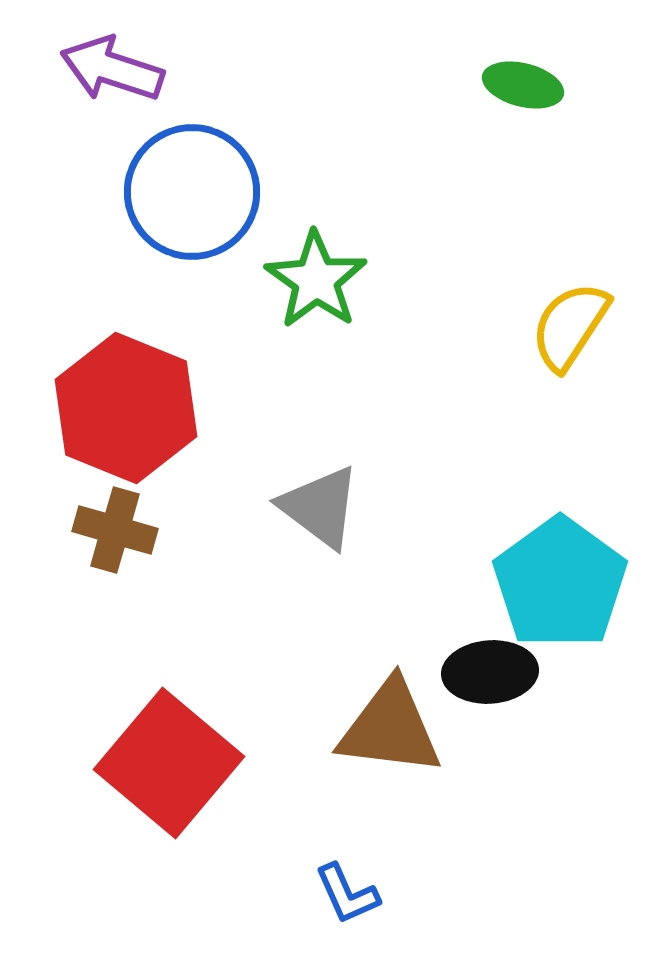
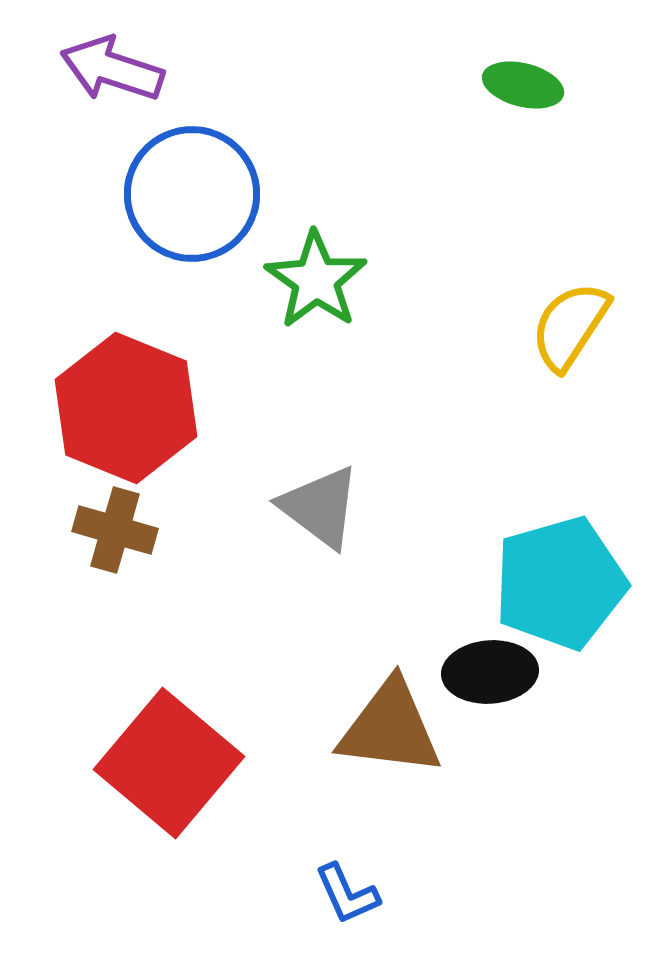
blue circle: moved 2 px down
cyan pentagon: rotated 20 degrees clockwise
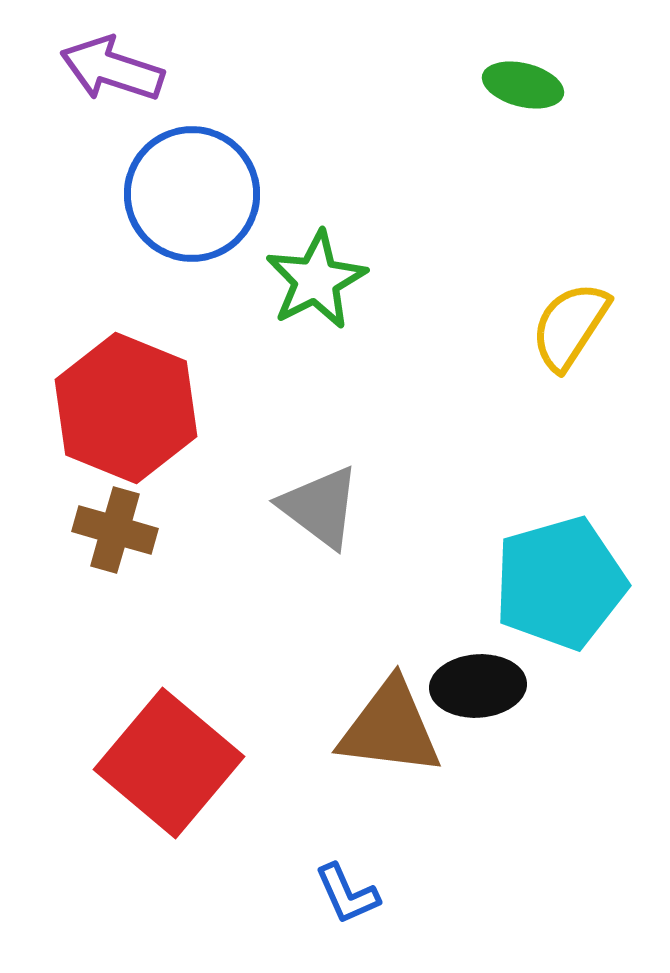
green star: rotated 10 degrees clockwise
black ellipse: moved 12 px left, 14 px down
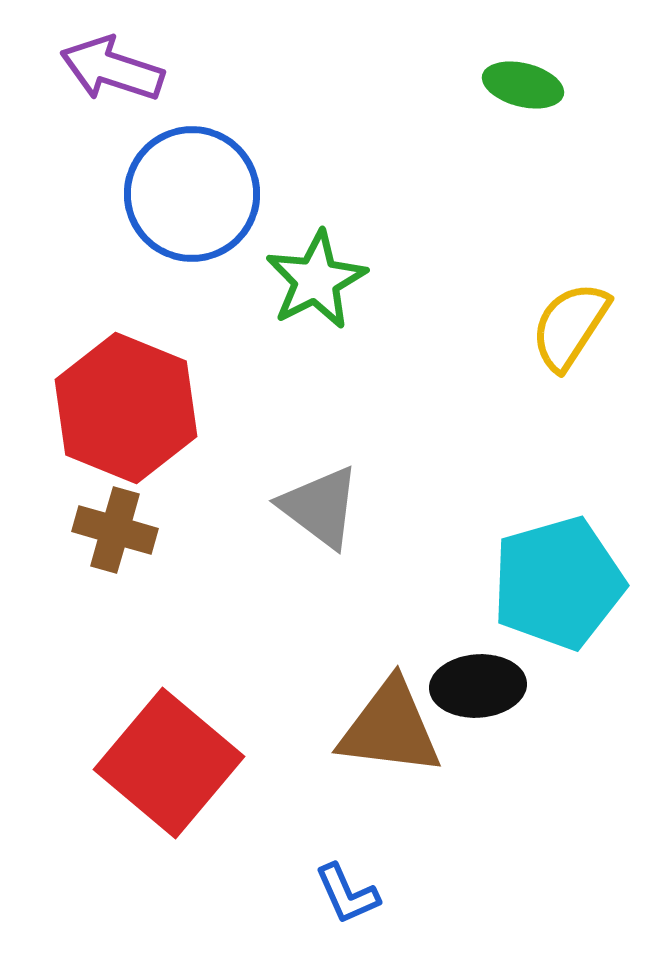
cyan pentagon: moved 2 px left
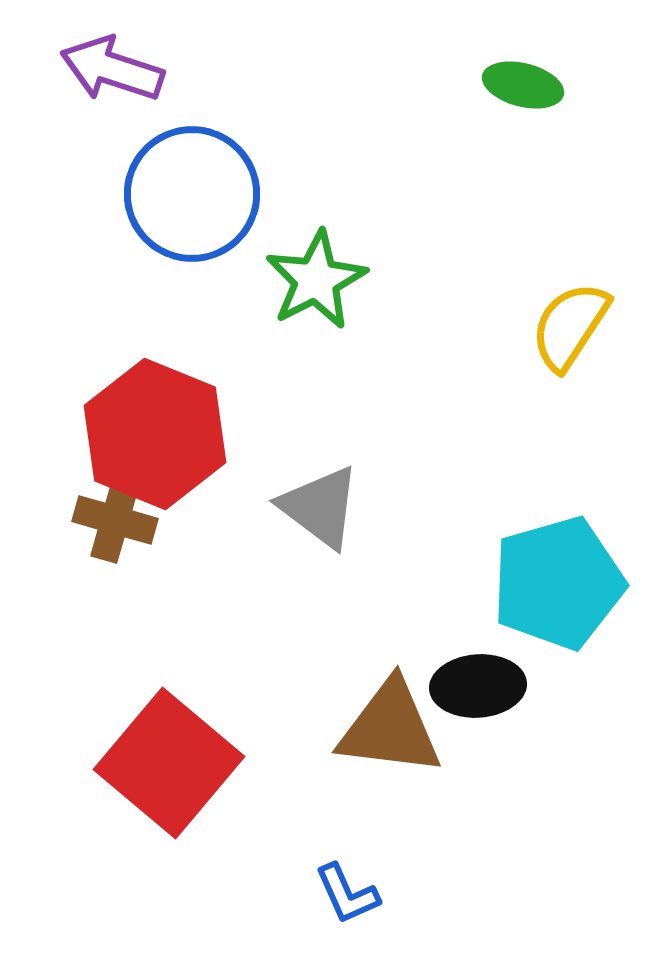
red hexagon: moved 29 px right, 26 px down
brown cross: moved 10 px up
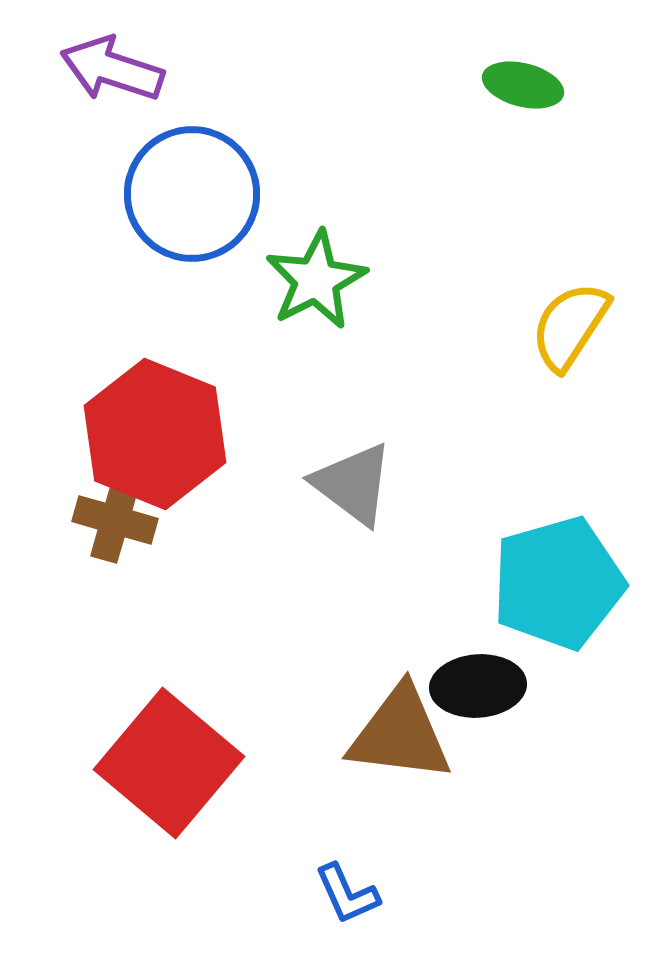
gray triangle: moved 33 px right, 23 px up
brown triangle: moved 10 px right, 6 px down
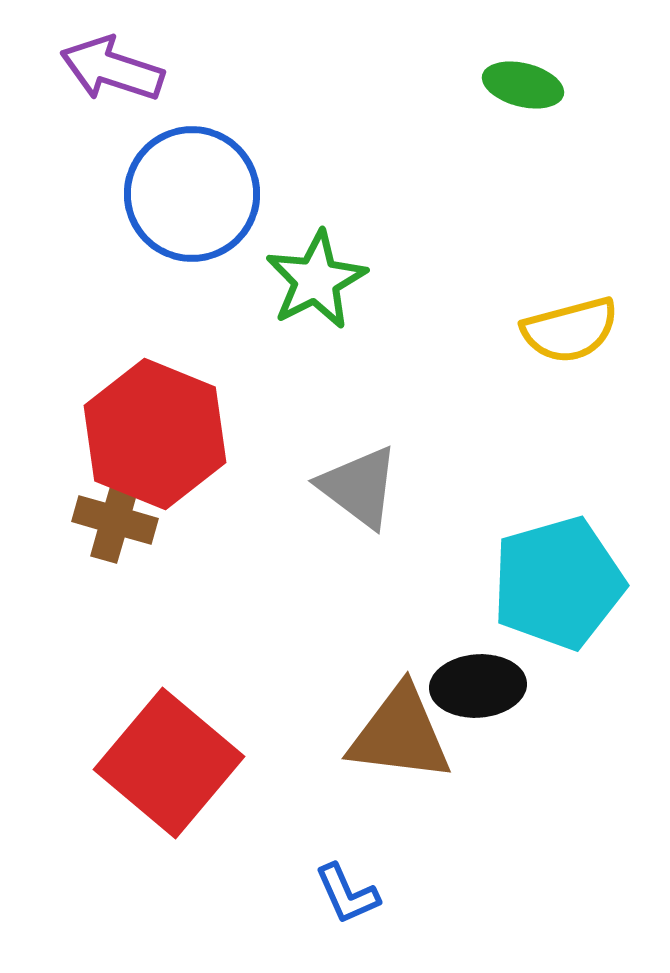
yellow semicircle: moved 4 px down; rotated 138 degrees counterclockwise
gray triangle: moved 6 px right, 3 px down
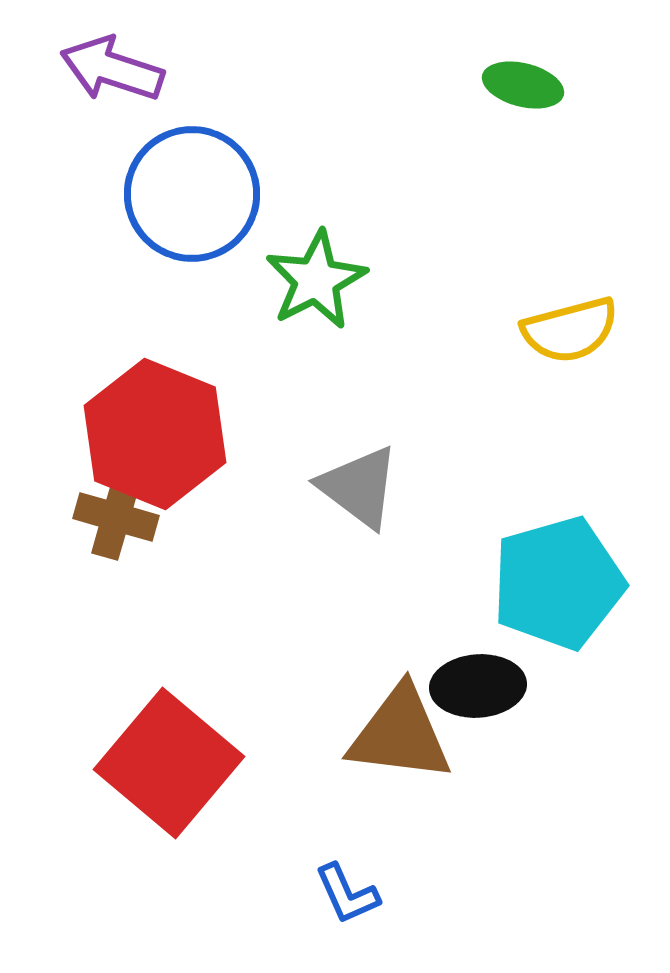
brown cross: moved 1 px right, 3 px up
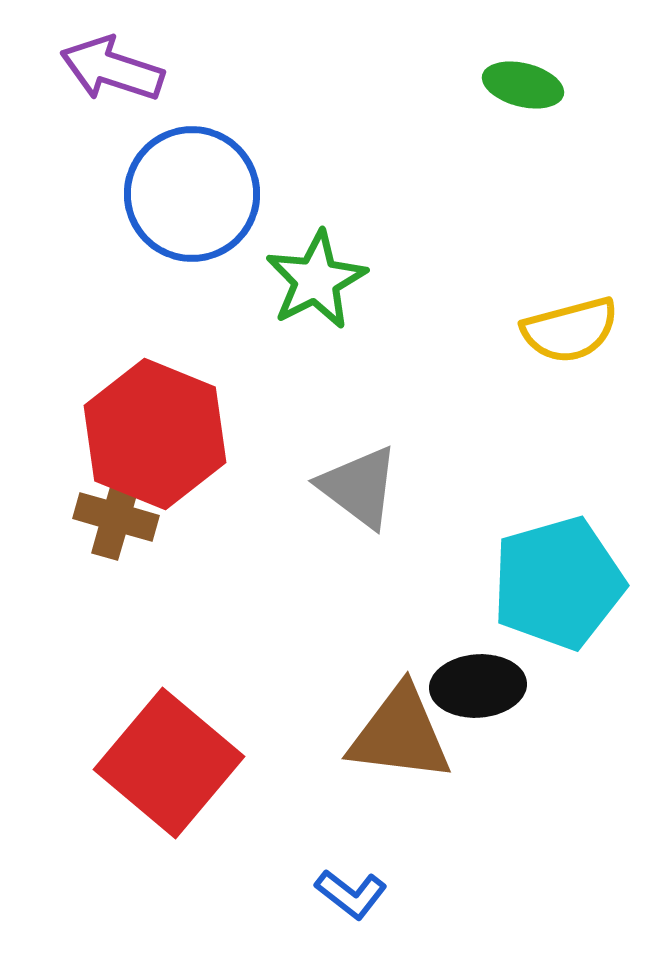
blue L-shape: moved 4 px right; rotated 28 degrees counterclockwise
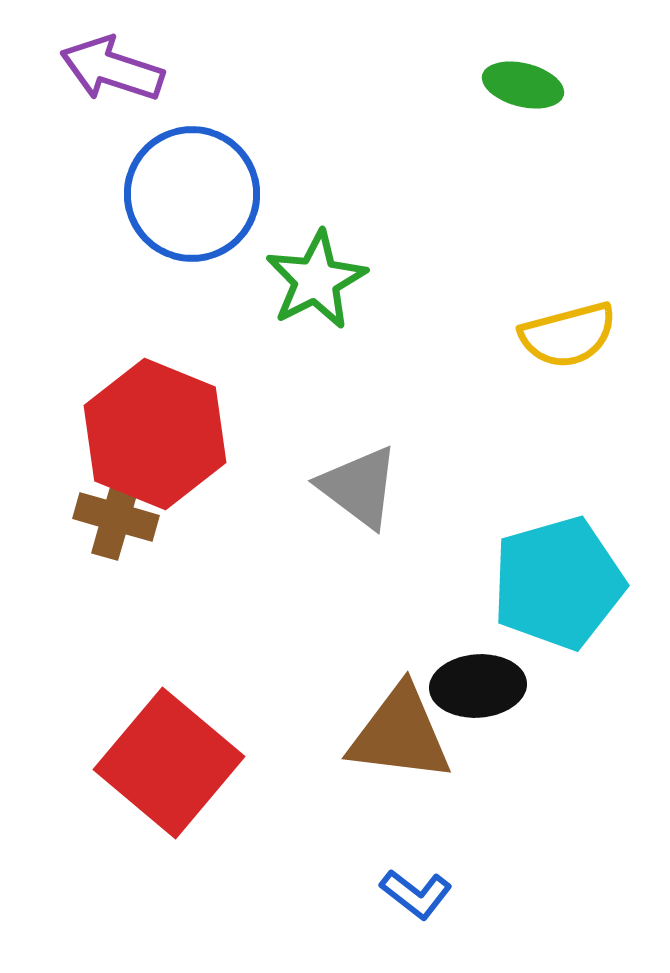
yellow semicircle: moved 2 px left, 5 px down
blue L-shape: moved 65 px right
